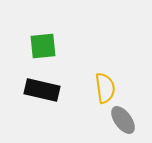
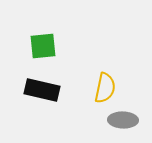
yellow semicircle: rotated 20 degrees clockwise
gray ellipse: rotated 52 degrees counterclockwise
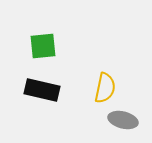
gray ellipse: rotated 12 degrees clockwise
